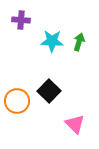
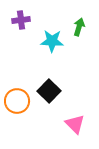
purple cross: rotated 12 degrees counterclockwise
green arrow: moved 15 px up
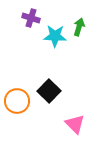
purple cross: moved 10 px right, 2 px up; rotated 24 degrees clockwise
cyan star: moved 3 px right, 5 px up
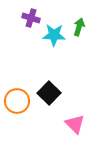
cyan star: moved 1 px left, 1 px up
black square: moved 2 px down
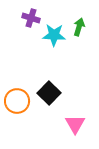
pink triangle: rotated 15 degrees clockwise
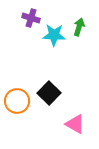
pink triangle: rotated 30 degrees counterclockwise
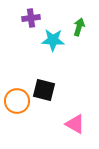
purple cross: rotated 24 degrees counterclockwise
cyan star: moved 1 px left, 5 px down
black square: moved 5 px left, 3 px up; rotated 30 degrees counterclockwise
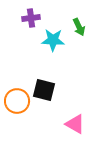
green arrow: rotated 138 degrees clockwise
